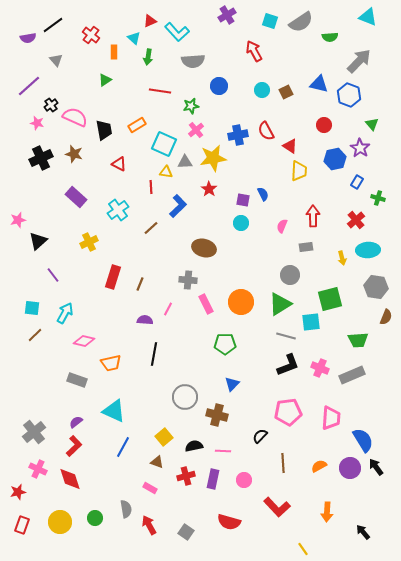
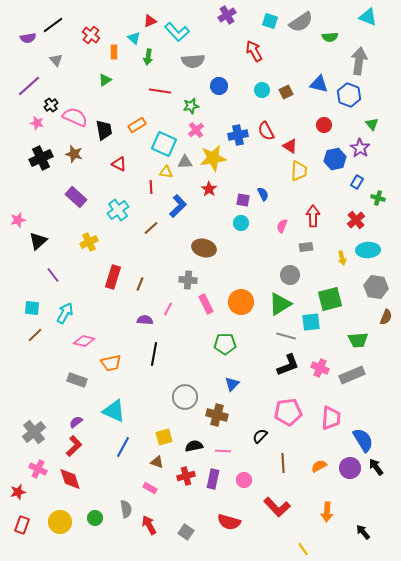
gray arrow at (359, 61): rotated 36 degrees counterclockwise
yellow square at (164, 437): rotated 24 degrees clockwise
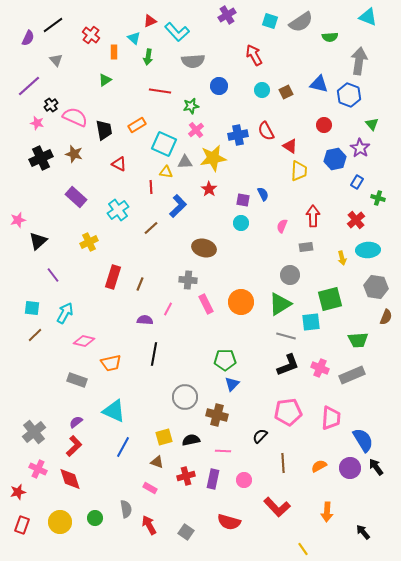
purple semicircle at (28, 38): rotated 56 degrees counterclockwise
red arrow at (254, 51): moved 4 px down
green pentagon at (225, 344): moved 16 px down
black semicircle at (194, 446): moved 3 px left, 6 px up
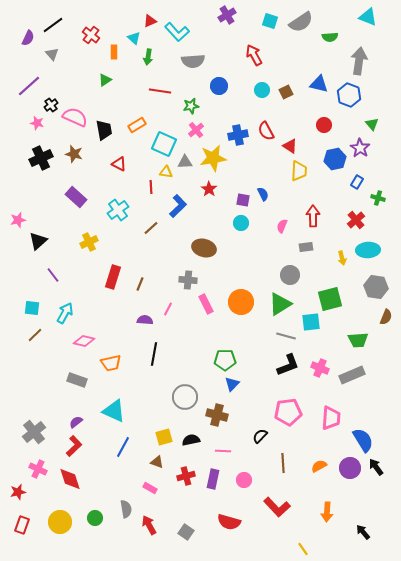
gray triangle at (56, 60): moved 4 px left, 6 px up
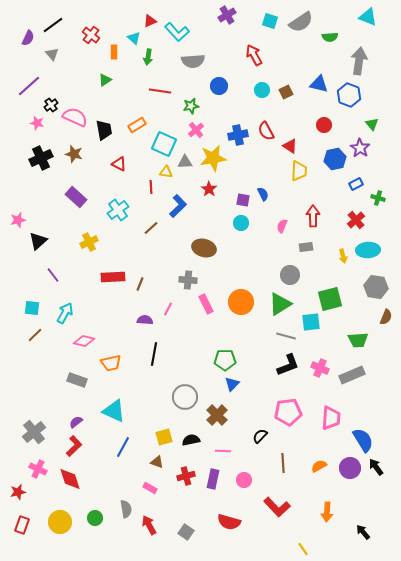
blue rectangle at (357, 182): moved 1 px left, 2 px down; rotated 32 degrees clockwise
yellow arrow at (342, 258): moved 1 px right, 2 px up
red rectangle at (113, 277): rotated 70 degrees clockwise
brown cross at (217, 415): rotated 30 degrees clockwise
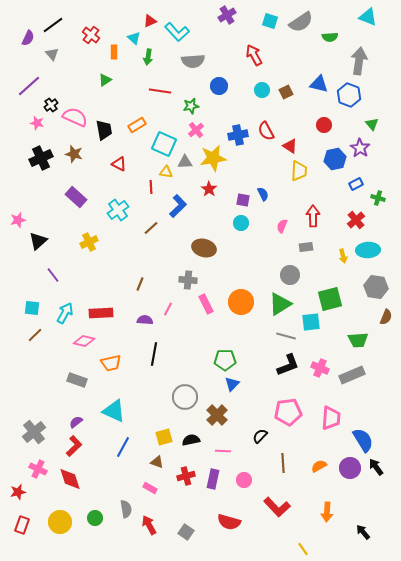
red rectangle at (113, 277): moved 12 px left, 36 px down
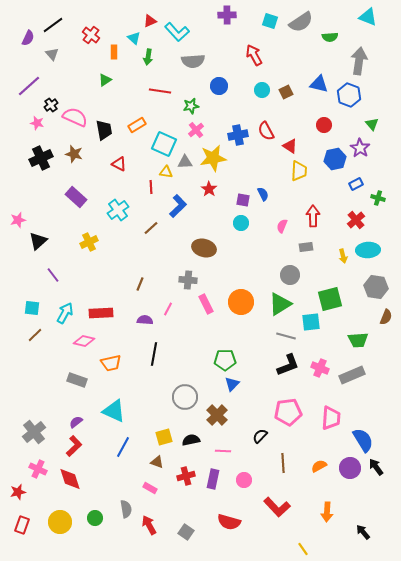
purple cross at (227, 15): rotated 30 degrees clockwise
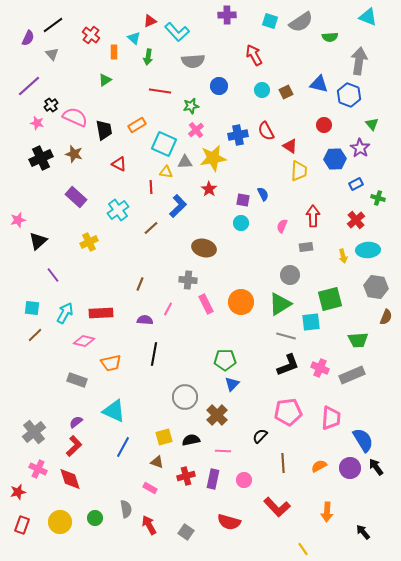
blue hexagon at (335, 159): rotated 10 degrees clockwise
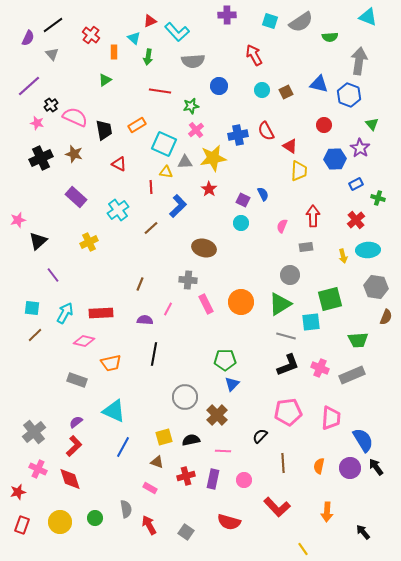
purple square at (243, 200): rotated 16 degrees clockwise
orange semicircle at (319, 466): rotated 49 degrees counterclockwise
